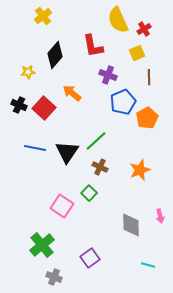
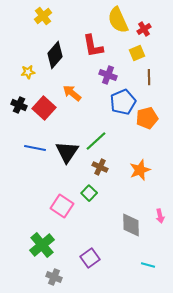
orange pentagon: rotated 15 degrees clockwise
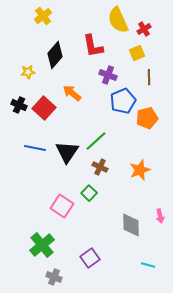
blue pentagon: moved 1 px up
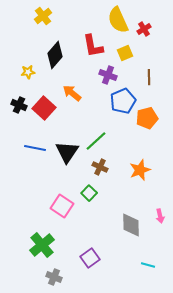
yellow square: moved 12 px left
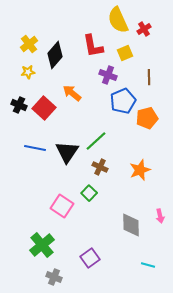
yellow cross: moved 14 px left, 28 px down
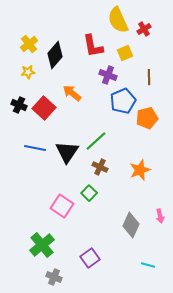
gray diamond: rotated 25 degrees clockwise
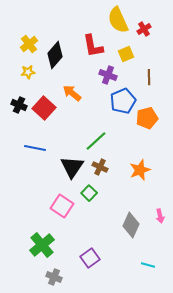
yellow square: moved 1 px right, 1 px down
black triangle: moved 5 px right, 15 px down
